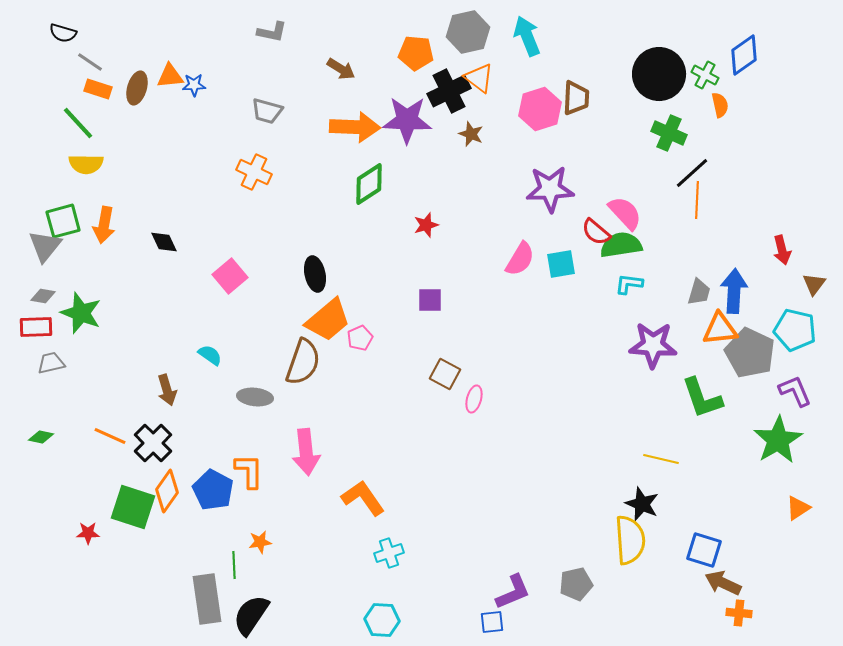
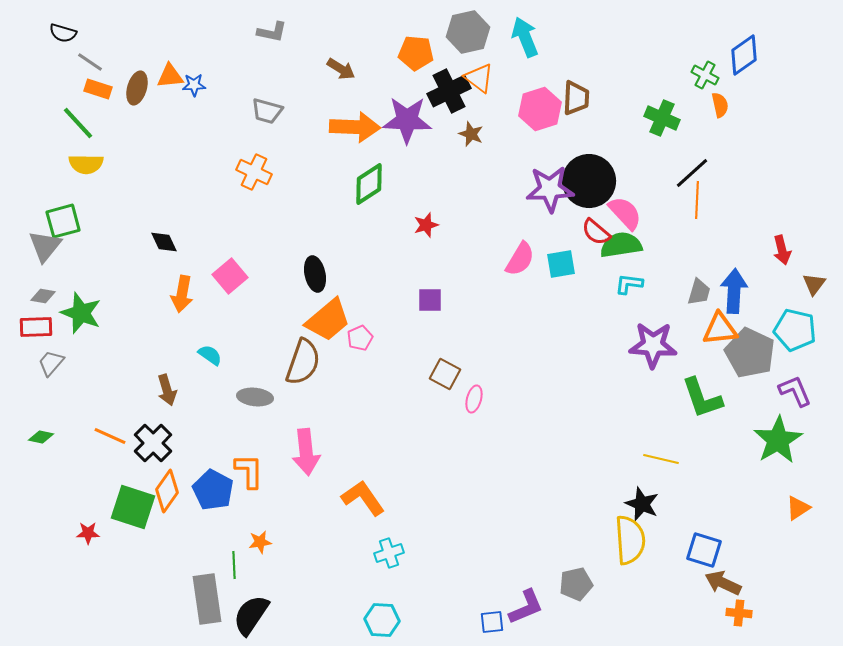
cyan arrow at (527, 36): moved 2 px left, 1 px down
black circle at (659, 74): moved 70 px left, 107 px down
green cross at (669, 133): moved 7 px left, 15 px up
orange arrow at (104, 225): moved 78 px right, 69 px down
gray trapezoid at (51, 363): rotated 36 degrees counterclockwise
purple L-shape at (513, 592): moved 13 px right, 15 px down
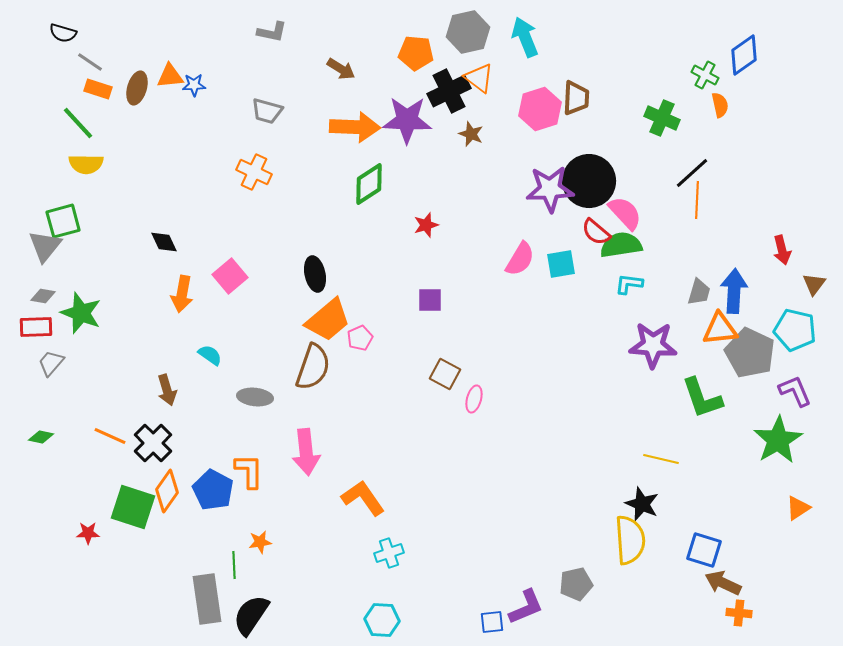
brown semicircle at (303, 362): moved 10 px right, 5 px down
